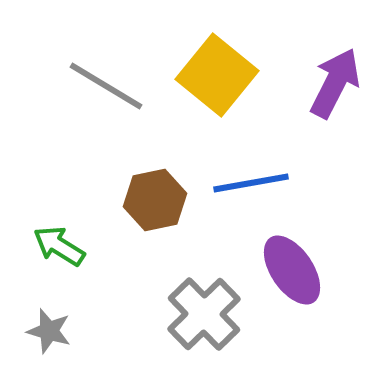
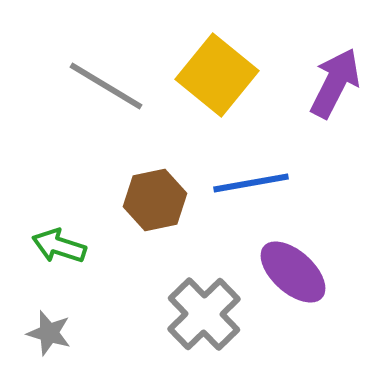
green arrow: rotated 14 degrees counterclockwise
purple ellipse: moved 1 px right, 2 px down; rotated 14 degrees counterclockwise
gray star: moved 2 px down
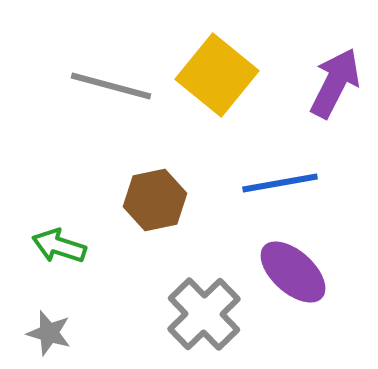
gray line: moved 5 px right; rotated 16 degrees counterclockwise
blue line: moved 29 px right
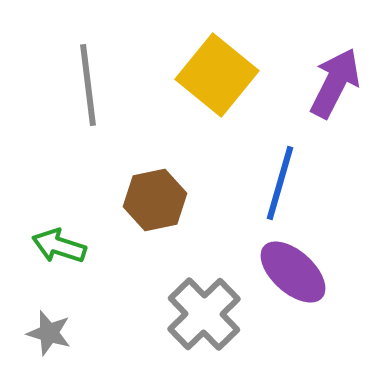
gray line: moved 23 px left, 1 px up; rotated 68 degrees clockwise
blue line: rotated 64 degrees counterclockwise
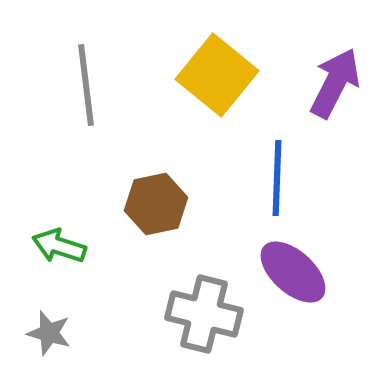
gray line: moved 2 px left
blue line: moved 3 px left, 5 px up; rotated 14 degrees counterclockwise
brown hexagon: moved 1 px right, 4 px down
gray cross: rotated 32 degrees counterclockwise
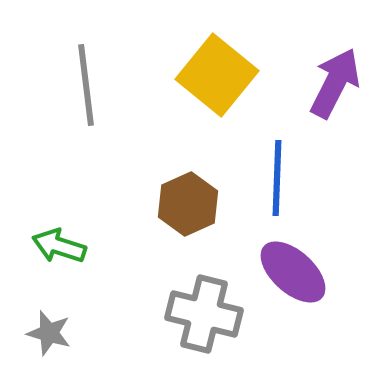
brown hexagon: moved 32 px right; rotated 12 degrees counterclockwise
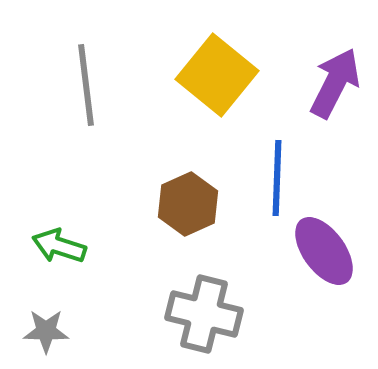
purple ellipse: moved 31 px right, 21 px up; rotated 12 degrees clockwise
gray star: moved 3 px left, 2 px up; rotated 15 degrees counterclockwise
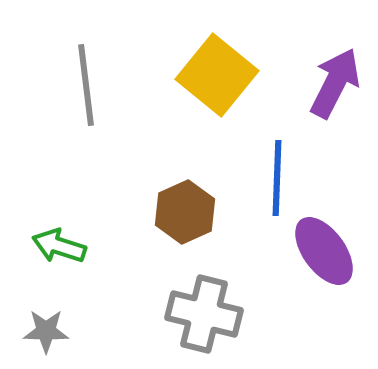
brown hexagon: moved 3 px left, 8 px down
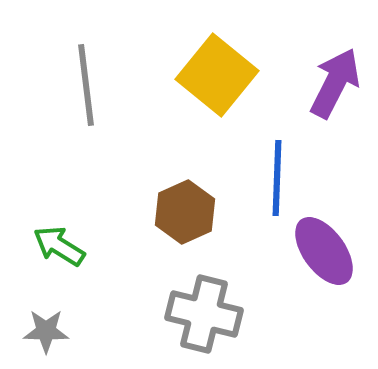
green arrow: rotated 14 degrees clockwise
